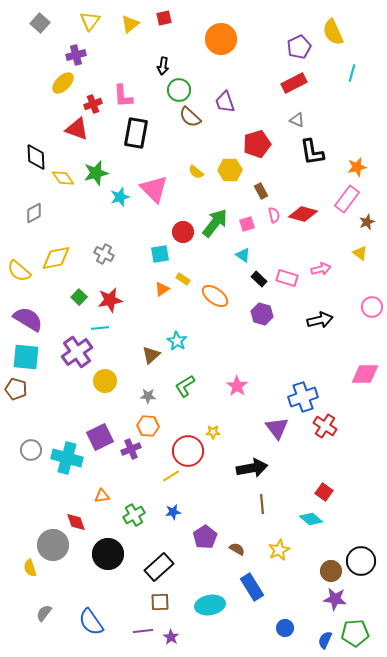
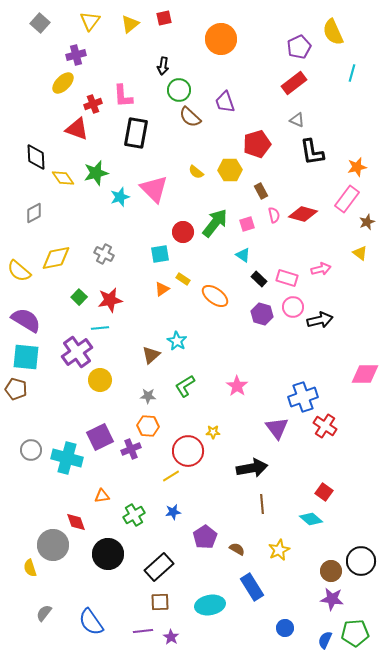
red rectangle at (294, 83): rotated 10 degrees counterclockwise
pink circle at (372, 307): moved 79 px left
purple semicircle at (28, 319): moved 2 px left, 1 px down
yellow circle at (105, 381): moved 5 px left, 1 px up
purple star at (335, 599): moved 3 px left
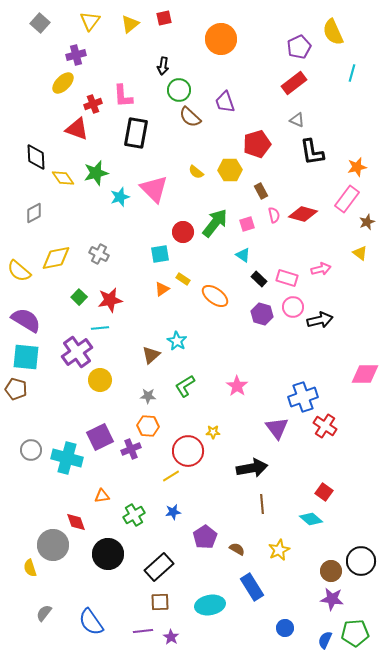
gray cross at (104, 254): moved 5 px left
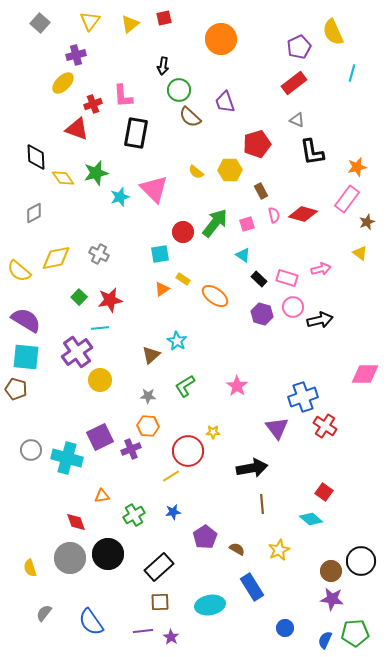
gray circle at (53, 545): moved 17 px right, 13 px down
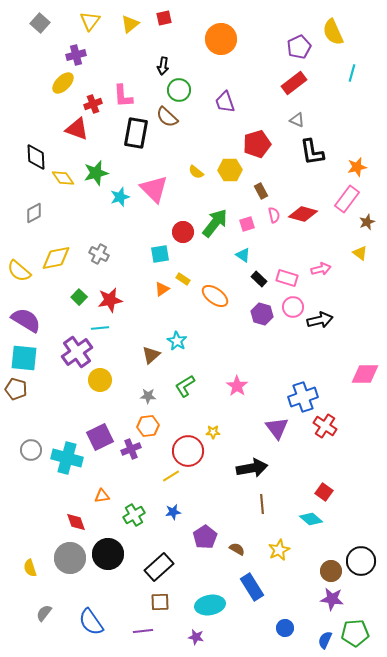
brown semicircle at (190, 117): moved 23 px left
cyan square at (26, 357): moved 2 px left, 1 px down
orange hexagon at (148, 426): rotated 10 degrees counterclockwise
purple star at (171, 637): moved 25 px right; rotated 21 degrees counterclockwise
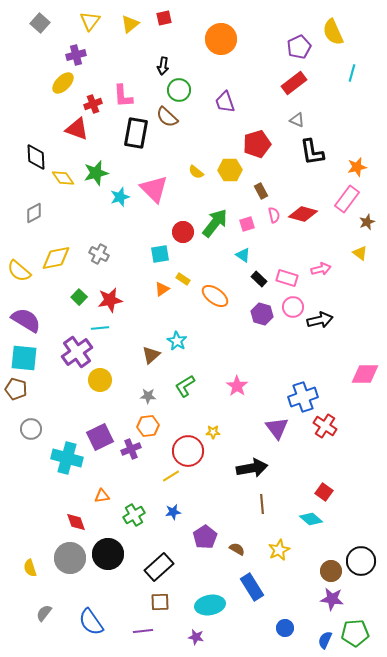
gray circle at (31, 450): moved 21 px up
